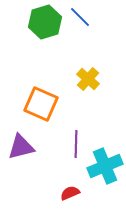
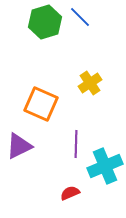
yellow cross: moved 2 px right, 4 px down; rotated 15 degrees clockwise
purple triangle: moved 2 px left, 1 px up; rotated 12 degrees counterclockwise
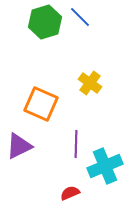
yellow cross: rotated 20 degrees counterclockwise
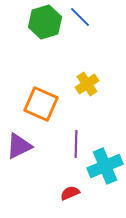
yellow cross: moved 3 px left, 1 px down; rotated 20 degrees clockwise
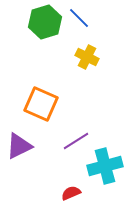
blue line: moved 1 px left, 1 px down
yellow cross: moved 27 px up; rotated 30 degrees counterclockwise
purple line: moved 3 px up; rotated 56 degrees clockwise
cyan cross: rotated 8 degrees clockwise
red semicircle: moved 1 px right
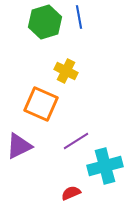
blue line: moved 1 px up; rotated 35 degrees clockwise
yellow cross: moved 21 px left, 14 px down
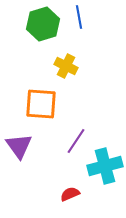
green hexagon: moved 2 px left, 2 px down
yellow cross: moved 5 px up
orange square: rotated 20 degrees counterclockwise
purple line: rotated 24 degrees counterclockwise
purple triangle: rotated 40 degrees counterclockwise
red semicircle: moved 1 px left, 1 px down
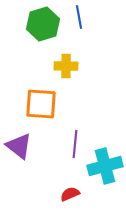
yellow cross: rotated 25 degrees counterclockwise
purple line: moved 1 px left, 3 px down; rotated 28 degrees counterclockwise
purple triangle: rotated 16 degrees counterclockwise
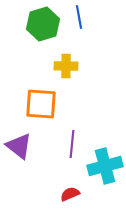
purple line: moved 3 px left
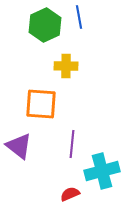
green hexagon: moved 2 px right, 1 px down; rotated 8 degrees counterclockwise
cyan cross: moved 3 px left, 5 px down
